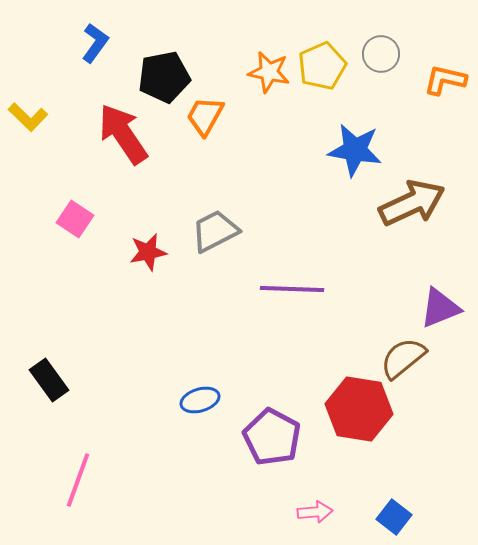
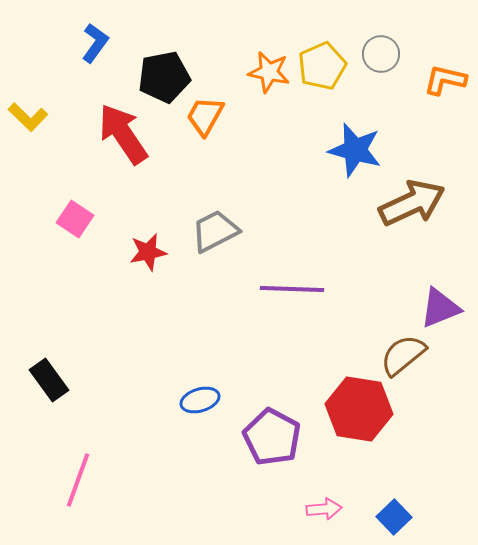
blue star: rotated 6 degrees clockwise
brown semicircle: moved 3 px up
pink arrow: moved 9 px right, 3 px up
blue square: rotated 8 degrees clockwise
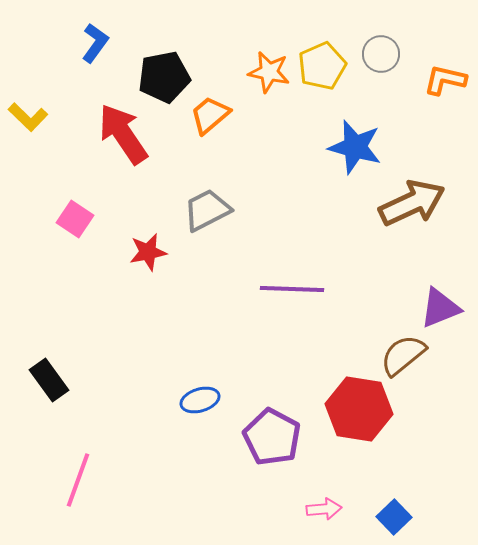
orange trapezoid: moved 5 px right, 1 px up; rotated 21 degrees clockwise
blue star: moved 3 px up
gray trapezoid: moved 8 px left, 21 px up
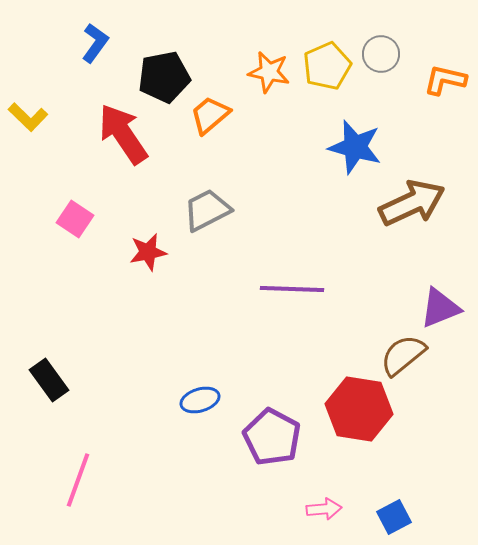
yellow pentagon: moved 5 px right
blue square: rotated 16 degrees clockwise
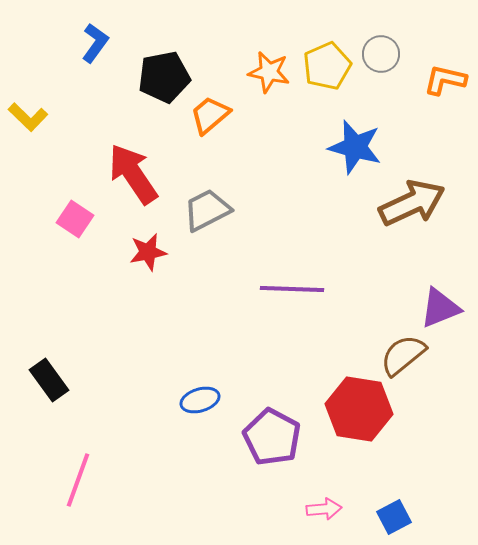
red arrow: moved 10 px right, 40 px down
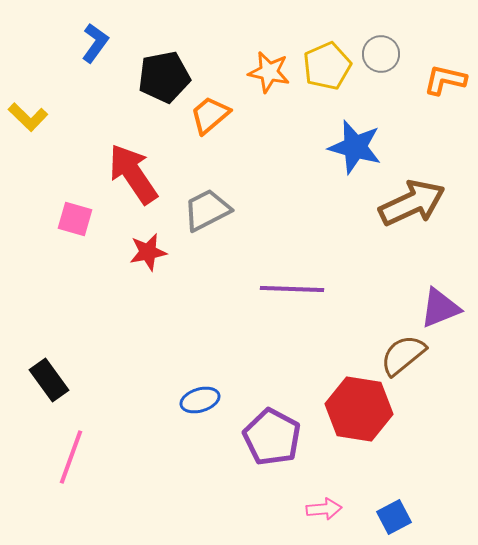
pink square: rotated 18 degrees counterclockwise
pink line: moved 7 px left, 23 px up
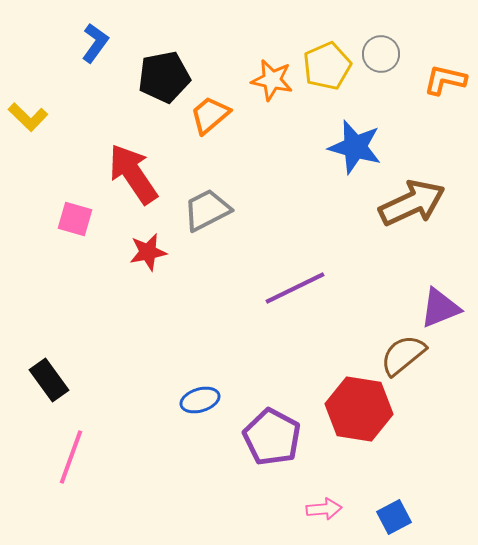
orange star: moved 3 px right, 8 px down
purple line: moved 3 px right, 1 px up; rotated 28 degrees counterclockwise
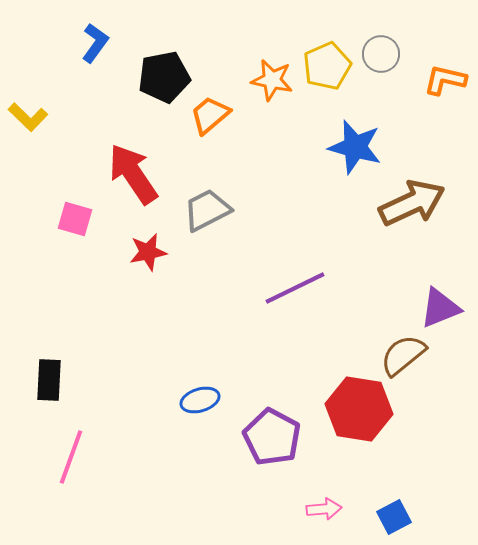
black rectangle: rotated 39 degrees clockwise
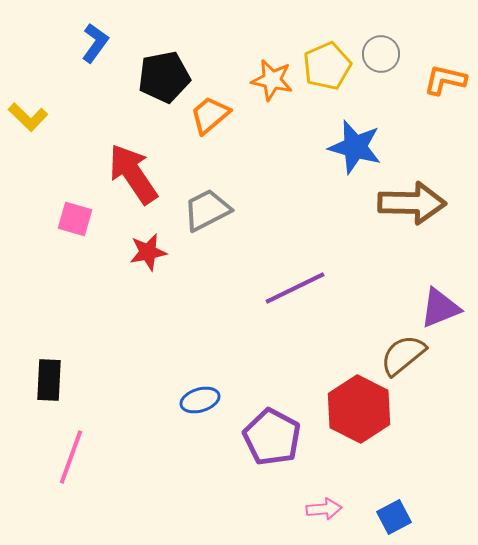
brown arrow: rotated 26 degrees clockwise
red hexagon: rotated 18 degrees clockwise
